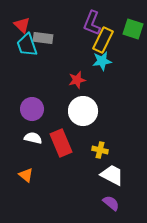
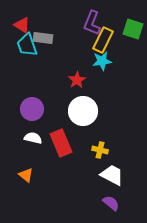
red triangle: rotated 12 degrees counterclockwise
red star: rotated 18 degrees counterclockwise
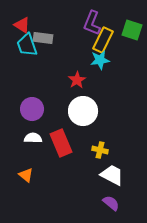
green square: moved 1 px left, 1 px down
cyan star: moved 2 px left, 1 px up
white semicircle: rotated 12 degrees counterclockwise
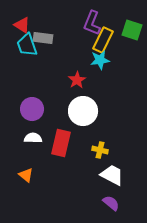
red rectangle: rotated 36 degrees clockwise
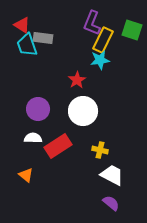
purple circle: moved 6 px right
red rectangle: moved 3 px left, 3 px down; rotated 44 degrees clockwise
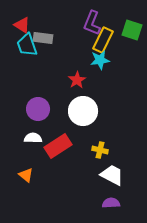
purple semicircle: rotated 42 degrees counterclockwise
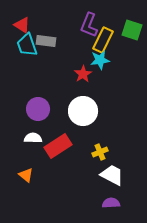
purple L-shape: moved 3 px left, 2 px down
gray rectangle: moved 3 px right, 3 px down
red star: moved 6 px right, 6 px up
yellow cross: moved 2 px down; rotated 35 degrees counterclockwise
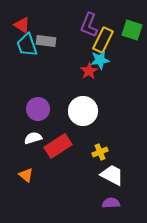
red star: moved 6 px right, 3 px up
white semicircle: rotated 18 degrees counterclockwise
